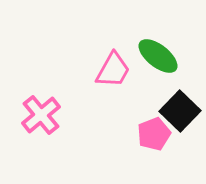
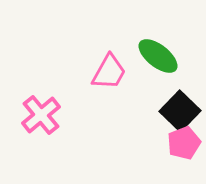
pink trapezoid: moved 4 px left, 2 px down
pink pentagon: moved 30 px right, 9 px down
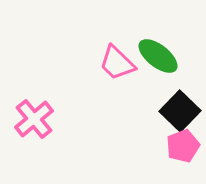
pink trapezoid: moved 8 px right, 9 px up; rotated 105 degrees clockwise
pink cross: moved 7 px left, 4 px down
pink pentagon: moved 1 px left, 3 px down
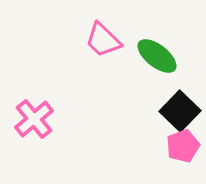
green ellipse: moved 1 px left
pink trapezoid: moved 14 px left, 23 px up
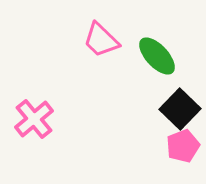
pink trapezoid: moved 2 px left
green ellipse: rotated 9 degrees clockwise
black square: moved 2 px up
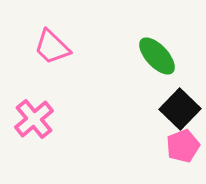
pink trapezoid: moved 49 px left, 7 px down
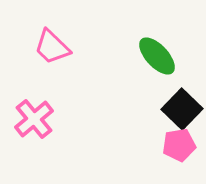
black square: moved 2 px right
pink pentagon: moved 4 px left, 1 px up; rotated 12 degrees clockwise
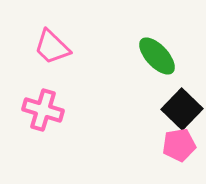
pink cross: moved 9 px right, 9 px up; rotated 33 degrees counterclockwise
